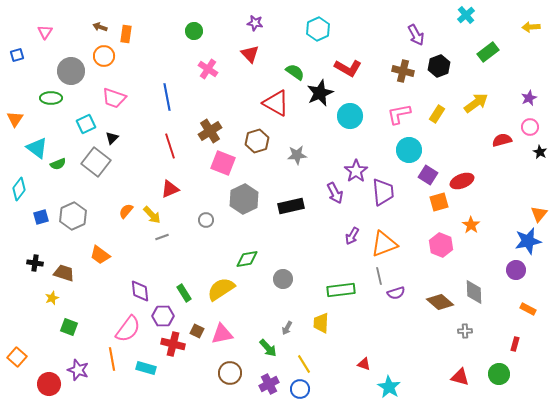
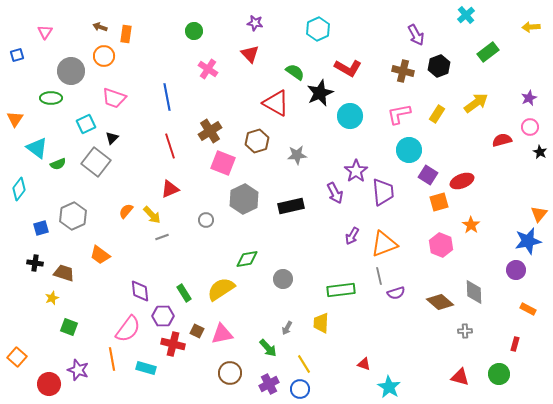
blue square at (41, 217): moved 11 px down
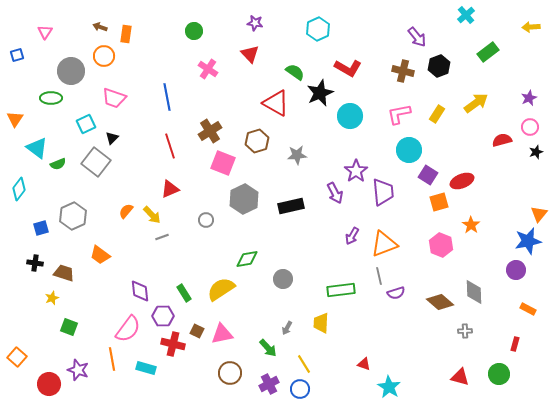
purple arrow at (416, 35): moved 1 px right, 2 px down; rotated 10 degrees counterclockwise
black star at (540, 152): moved 4 px left; rotated 24 degrees clockwise
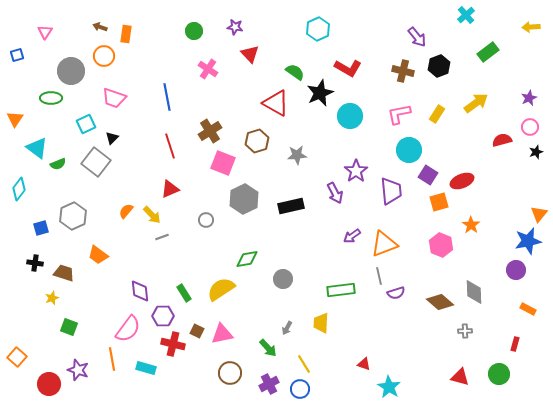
purple star at (255, 23): moved 20 px left, 4 px down
purple trapezoid at (383, 192): moved 8 px right, 1 px up
purple arrow at (352, 236): rotated 24 degrees clockwise
orange trapezoid at (100, 255): moved 2 px left
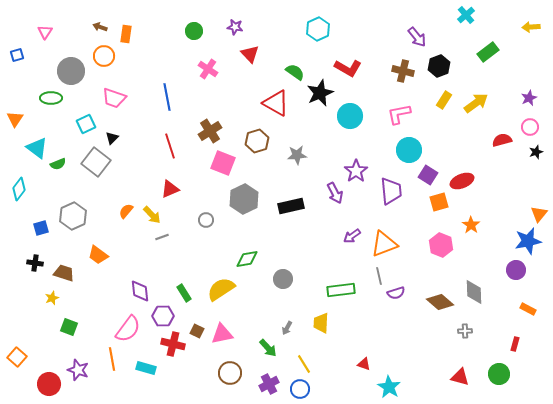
yellow rectangle at (437, 114): moved 7 px right, 14 px up
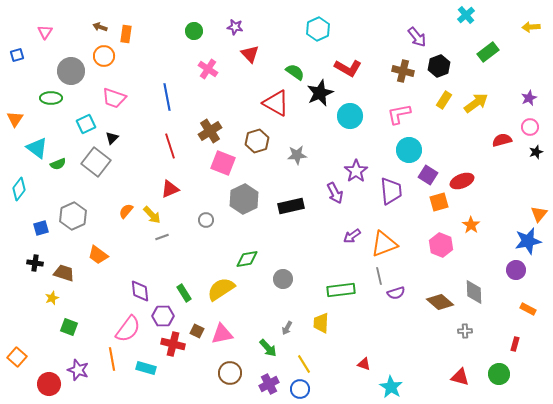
cyan star at (389, 387): moved 2 px right
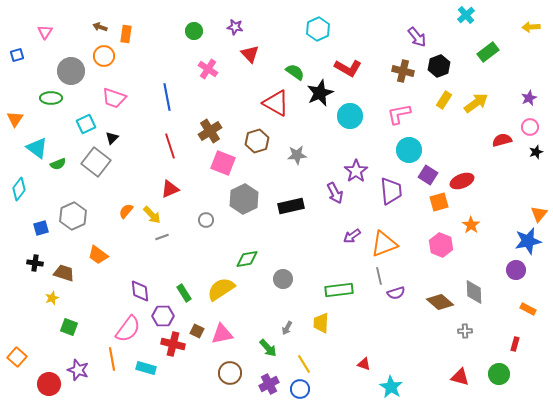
green rectangle at (341, 290): moved 2 px left
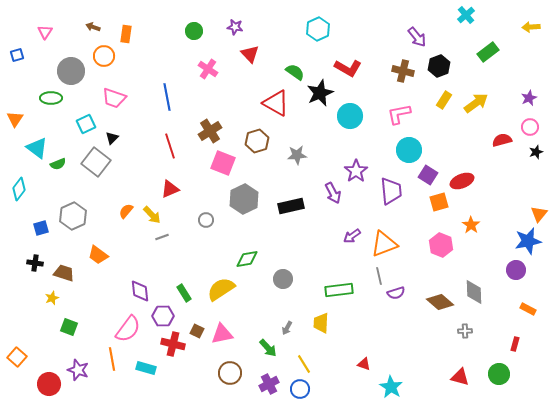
brown arrow at (100, 27): moved 7 px left
purple arrow at (335, 193): moved 2 px left
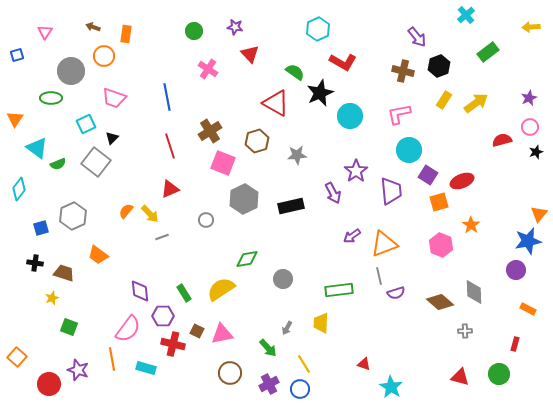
red L-shape at (348, 68): moved 5 px left, 6 px up
yellow arrow at (152, 215): moved 2 px left, 1 px up
